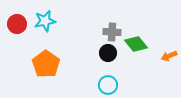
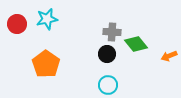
cyan star: moved 2 px right, 2 px up
black circle: moved 1 px left, 1 px down
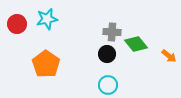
orange arrow: rotated 119 degrees counterclockwise
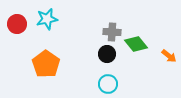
cyan circle: moved 1 px up
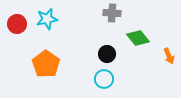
gray cross: moved 19 px up
green diamond: moved 2 px right, 6 px up
orange arrow: rotated 28 degrees clockwise
cyan circle: moved 4 px left, 5 px up
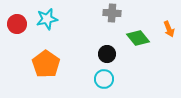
orange arrow: moved 27 px up
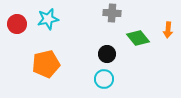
cyan star: moved 1 px right
orange arrow: moved 1 px left, 1 px down; rotated 28 degrees clockwise
orange pentagon: rotated 24 degrees clockwise
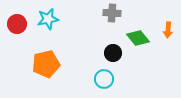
black circle: moved 6 px right, 1 px up
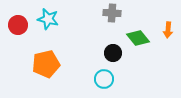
cyan star: rotated 25 degrees clockwise
red circle: moved 1 px right, 1 px down
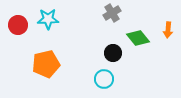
gray cross: rotated 36 degrees counterclockwise
cyan star: rotated 15 degrees counterclockwise
